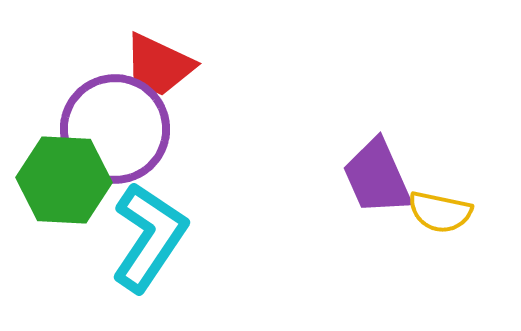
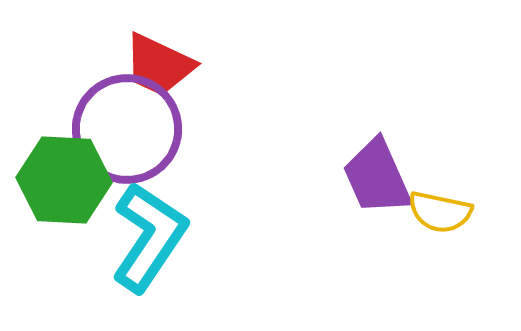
purple circle: moved 12 px right
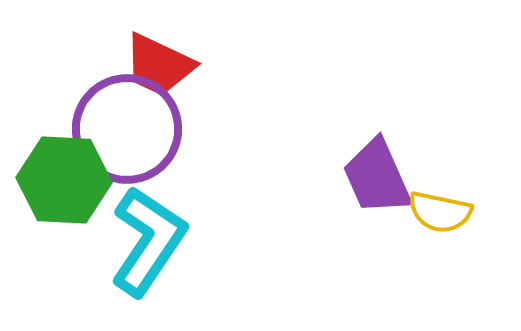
cyan L-shape: moved 1 px left, 4 px down
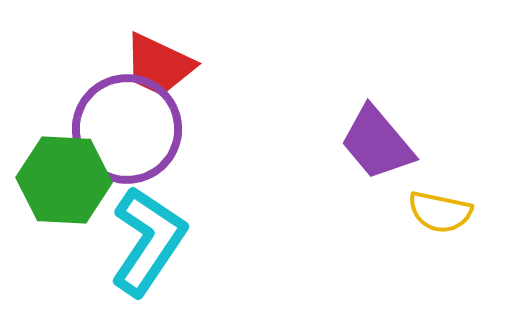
purple trapezoid: moved 34 px up; rotated 16 degrees counterclockwise
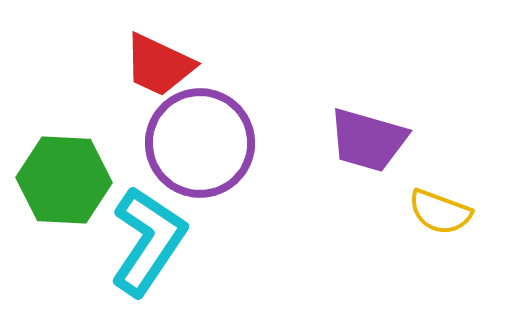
purple circle: moved 73 px right, 14 px down
purple trapezoid: moved 9 px left, 3 px up; rotated 34 degrees counterclockwise
yellow semicircle: rotated 8 degrees clockwise
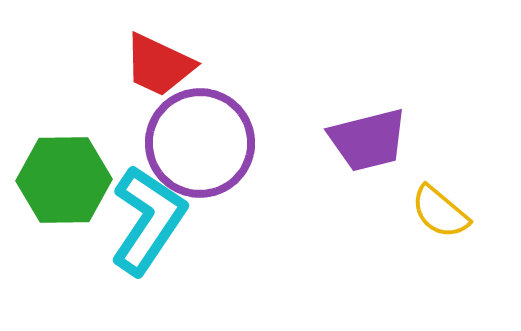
purple trapezoid: rotated 30 degrees counterclockwise
green hexagon: rotated 4 degrees counterclockwise
yellow semicircle: rotated 20 degrees clockwise
cyan L-shape: moved 21 px up
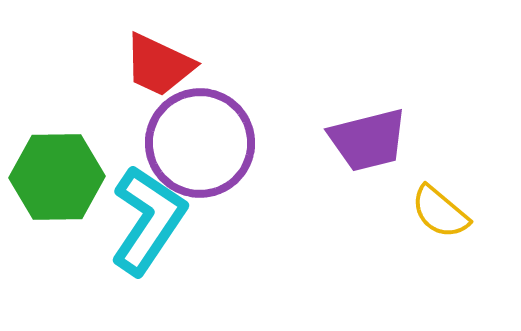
green hexagon: moved 7 px left, 3 px up
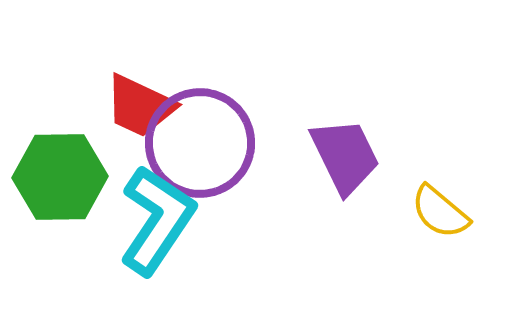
red trapezoid: moved 19 px left, 41 px down
purple trapezoid: moved 23 px left, 16 px down; rotated 102 degrees counterclockwise
green hexagon: moved 3 px right
cyan L-shape: moved 9 px right
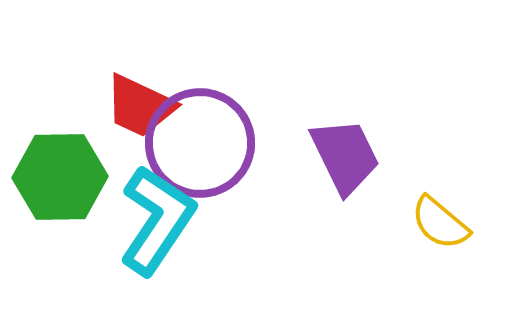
yellow semicircle: moved 11 px down
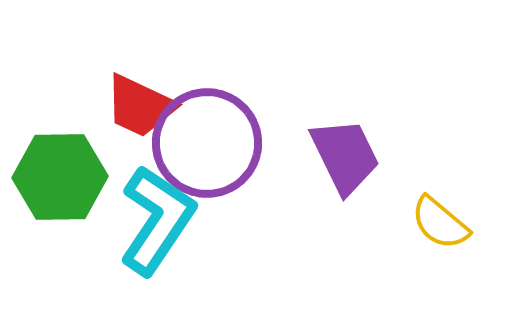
purple circle: moved 7 px right
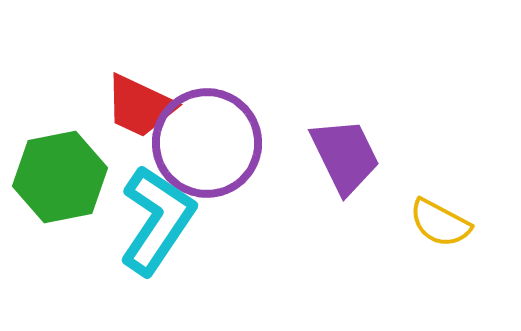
green hexagon: rotated 10 degrees counterclockwise
yellow semicircle: rotated 12 degrees counterclockwise
